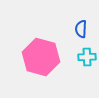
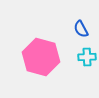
blue semicircle: rotated 30 degrees counterclockwise
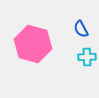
pink hexagon: moved 8 px left, 13 px up
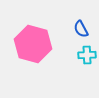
cyan cross: moved 2 px up
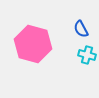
cyan cross: rotated 18 degrees clockwise
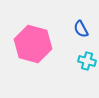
cyan cross: moved 6 px down
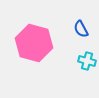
pink hexagon: moved 1 px right, 1 px up
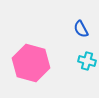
pink hexagon: moved 3 px left, 20 px down
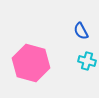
blue semicircle: moved 2 px down
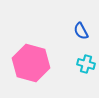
cyan cross: moved 1 px left, 3 px down
